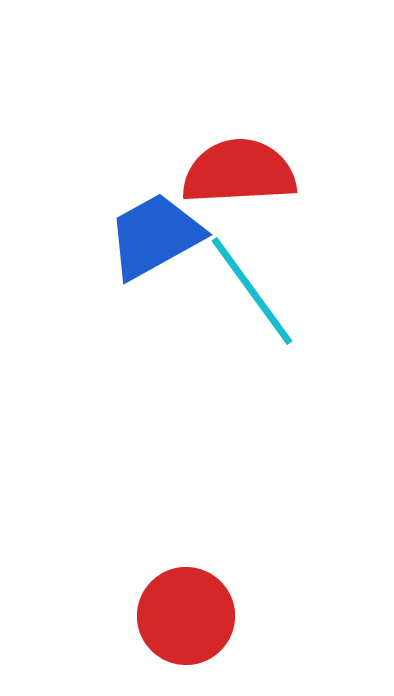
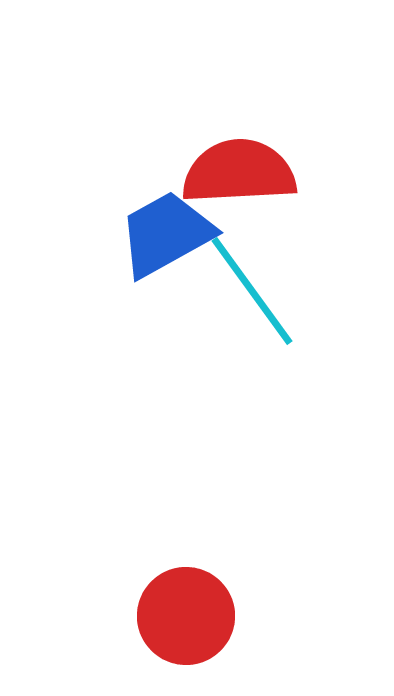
blue trapezoid: moved 11 px right, 2 px up
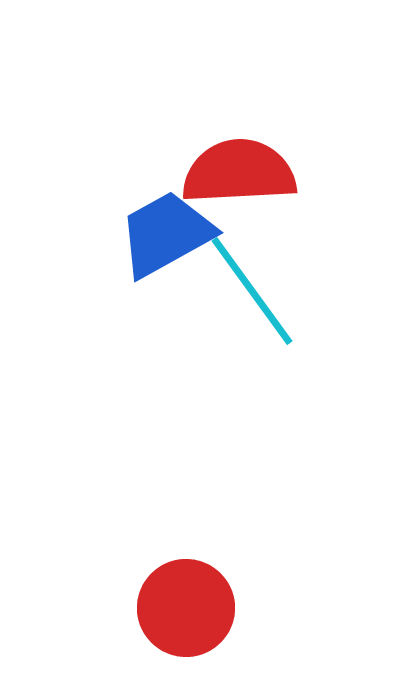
red circle: moved 8 px up
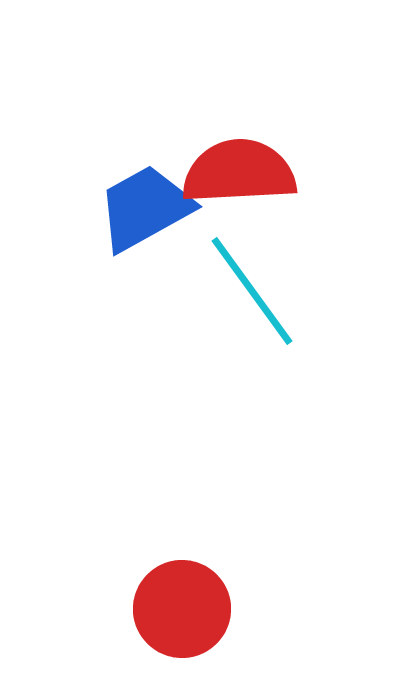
blue trapezoid: moved 21 px left, 26 px up
red circle: moved 4 px left, 1 px down
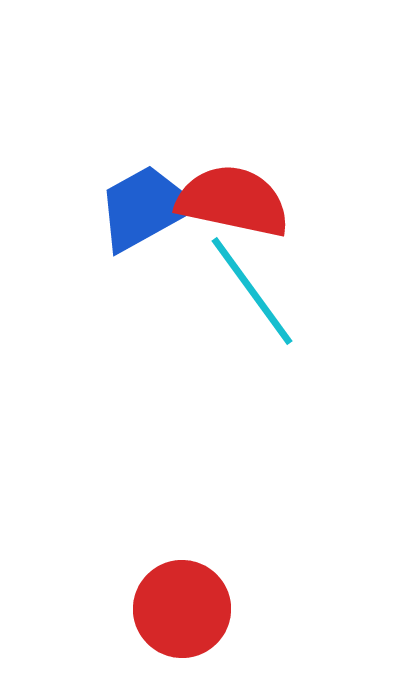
red semicircle: moved 6 px left, 29 px down; rotated 15 degrees clockwise
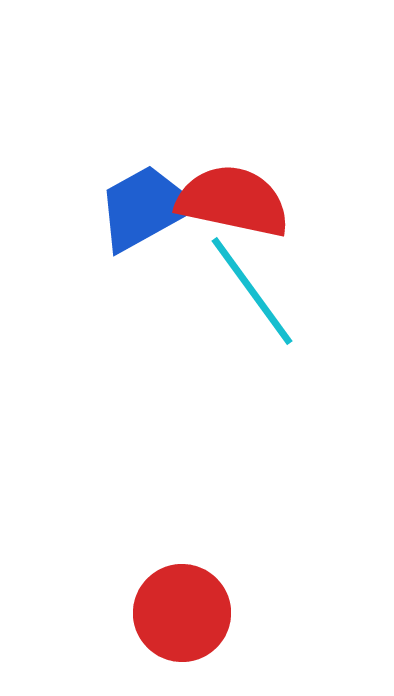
red circle: moved 4 px down
